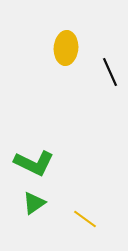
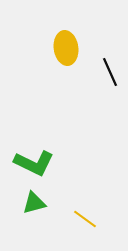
yellow ellipse: rotated 12 degrees counterclockwise
green triangle: rotated 20 degrees clockwise
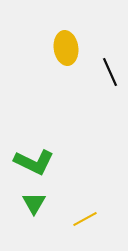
green L-shape: moved 1 px up
green triangle: rotated 45 degrees counterclockwise
yellow line: rotated 65 degrees counterclockwise
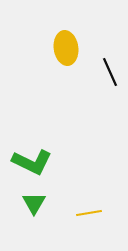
green L-shape: moved 2 px left
yellow line: moved 4 px right, 6 px up; rotated 20 degrees clockwise
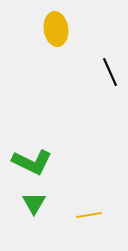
yellow ellipse: moved 10 px left, 19 px up
yellow line: moved 2 px down
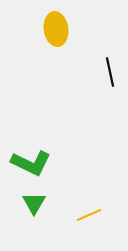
black line: rotated 12 degrees clockwise
green L-shape: moved 1 px left, 1 px down
yellow line: rotated 15 degrees counterclockwise
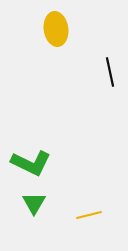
yellow line: rotated 10 degrees clockwise
